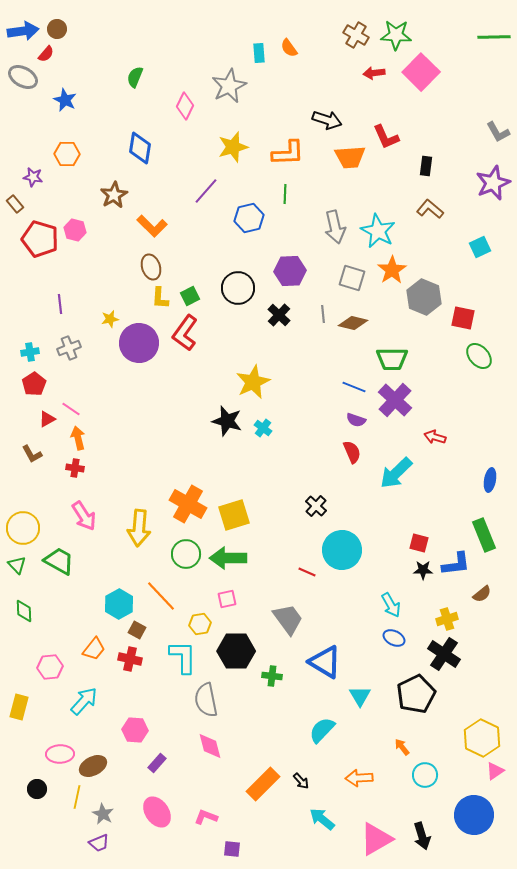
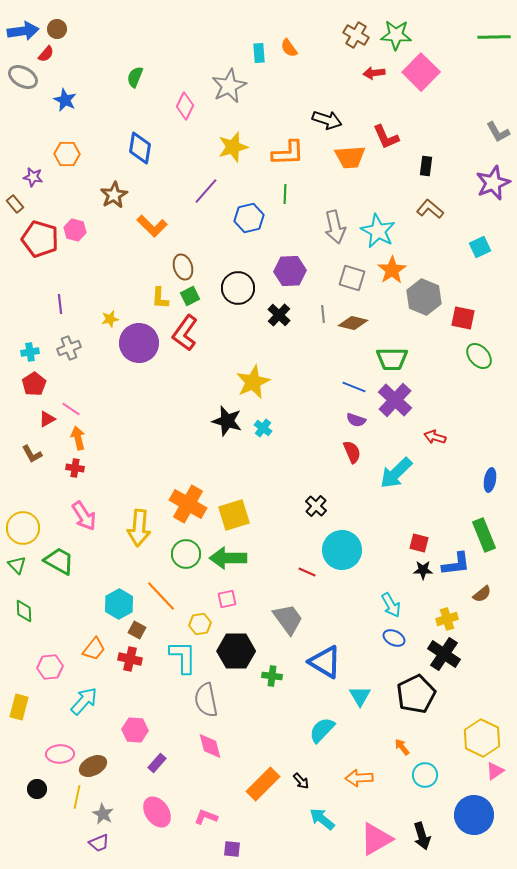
brown ellipse at (151, 267): moved 32 px right
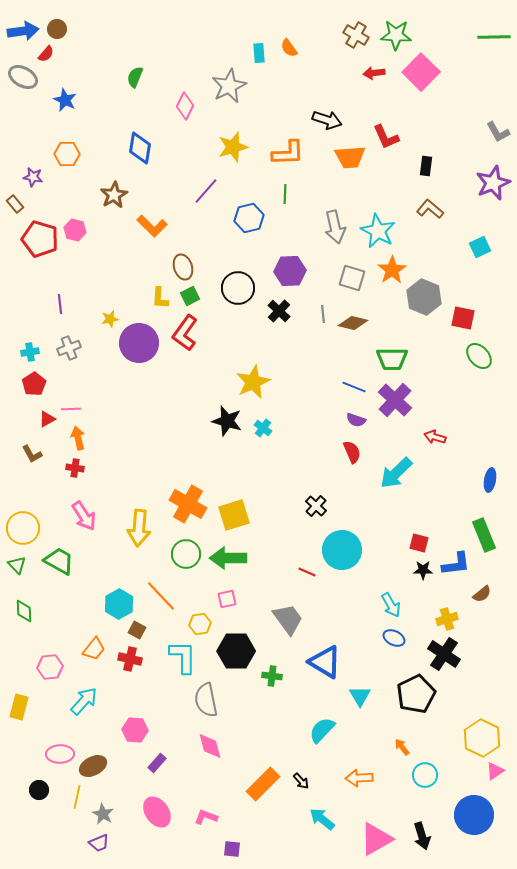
black cross at (279, 315): moved 4 px up
pink line at (71, 409): rotated 36 degrees counterclockwise
black circle at (37, 789): moved 2 px right, 1 px down
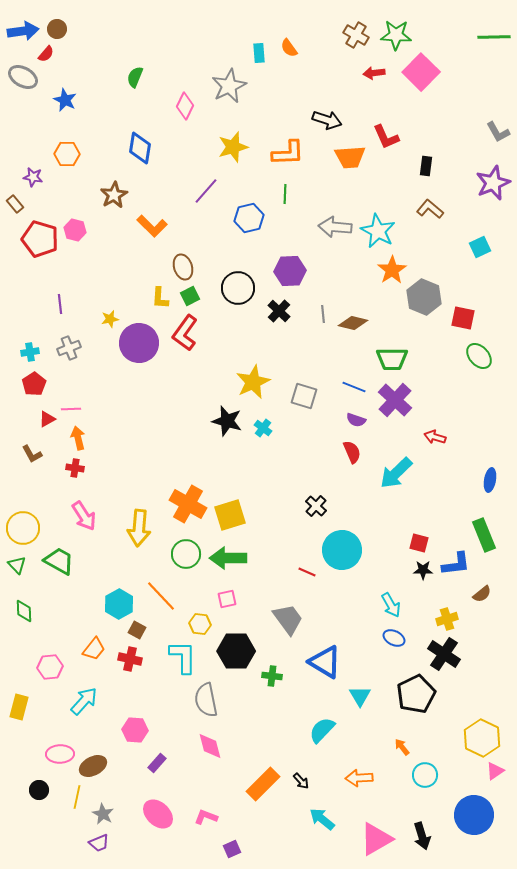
gray arrow at (335, 227): rotated 108 degrees clockwise
gray square at (352, 278): moved 48 px left, 118 px down
yellow square at (234, 515): moved 4 px left
yellow hexagon at (200, 624): rotated 15 degrees clockwise
pink ellipse at (157, 812): moved 1 px right, 2 px down; rotated 12 degrees counterclockwise
purple square at (232, 849): rotated 30 degrees counterclockwise
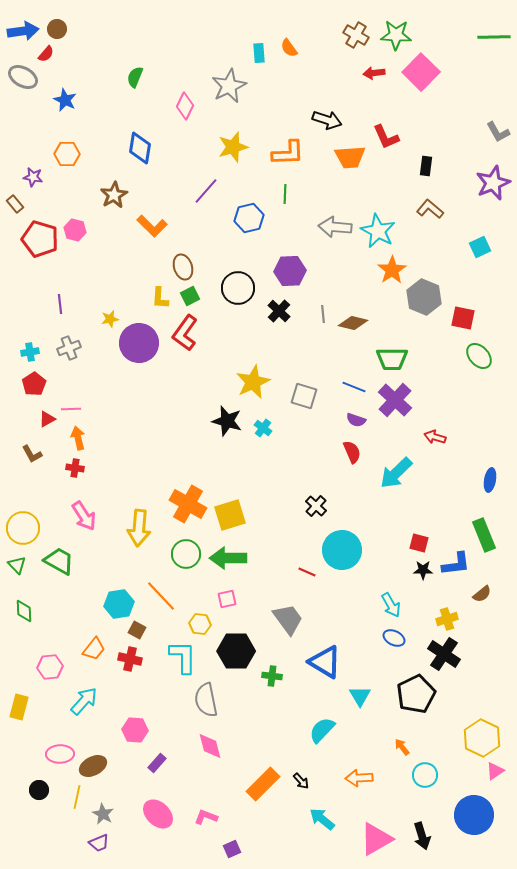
cyan hexagon at (119, 604): rotated 20 degrees clockwise
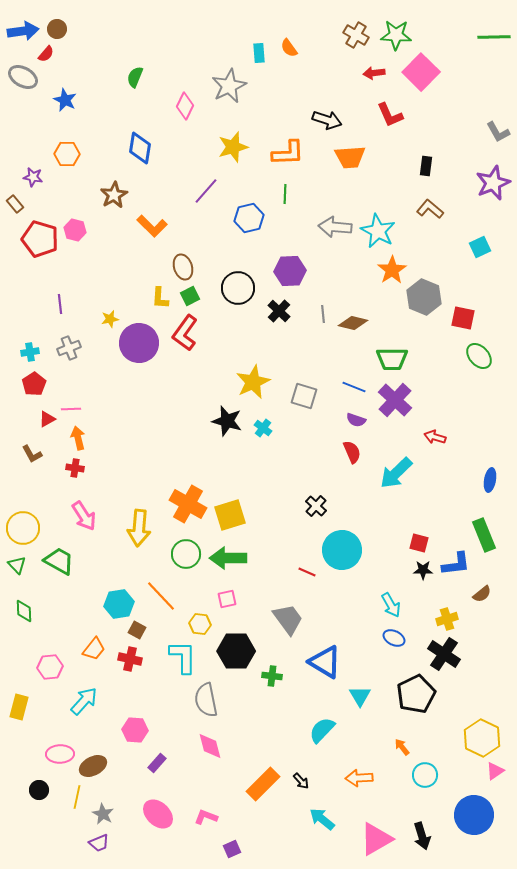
red L-shape at (386, 137): moved 4 px right, 22 px up
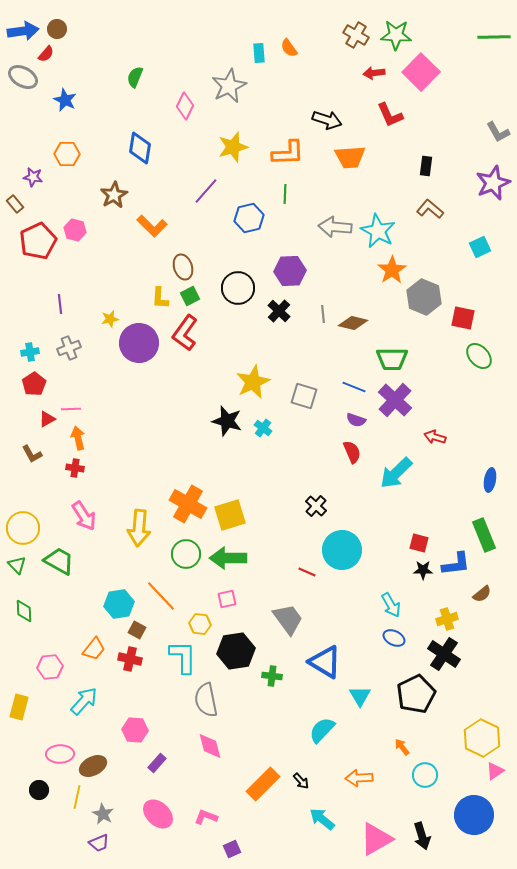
red pentagon at (40, 239): moved 2 px left, 2 px down; rotated 30 degrees clockwise
black hexagon at (236, 651): rotated 9 degrees counterclockwise
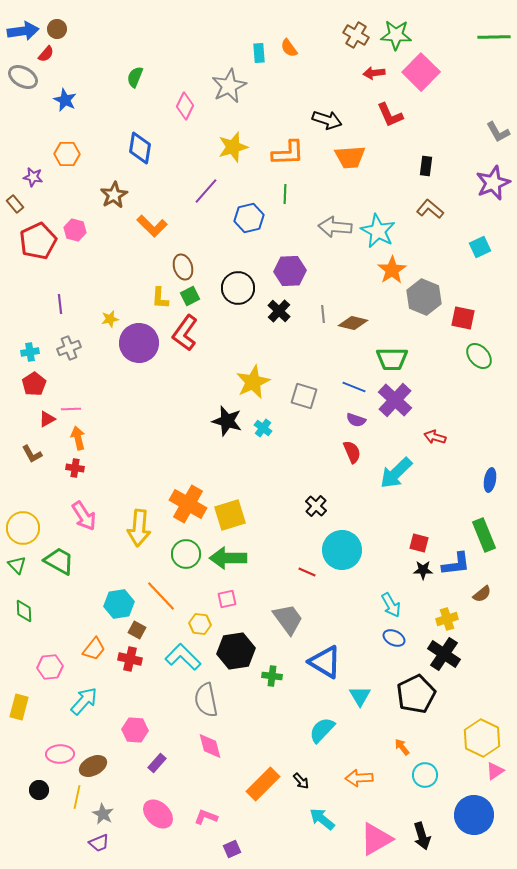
cyan L-shape at (183, 657): rotated 45 degrees counterclockwise
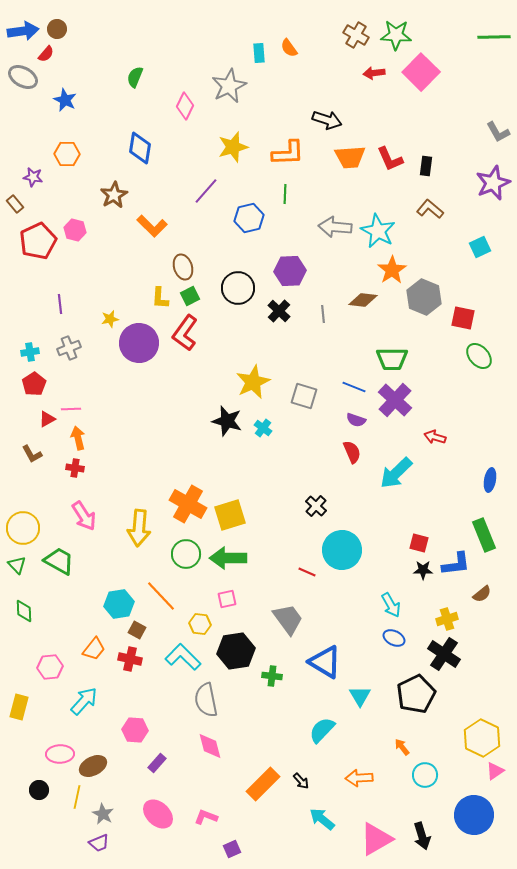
red L-shape at (390, 115): moved 44 px down
brown diamond at (353, 323): moved 10 px right, 23 px up; rotated 8 degrees counterclockwise
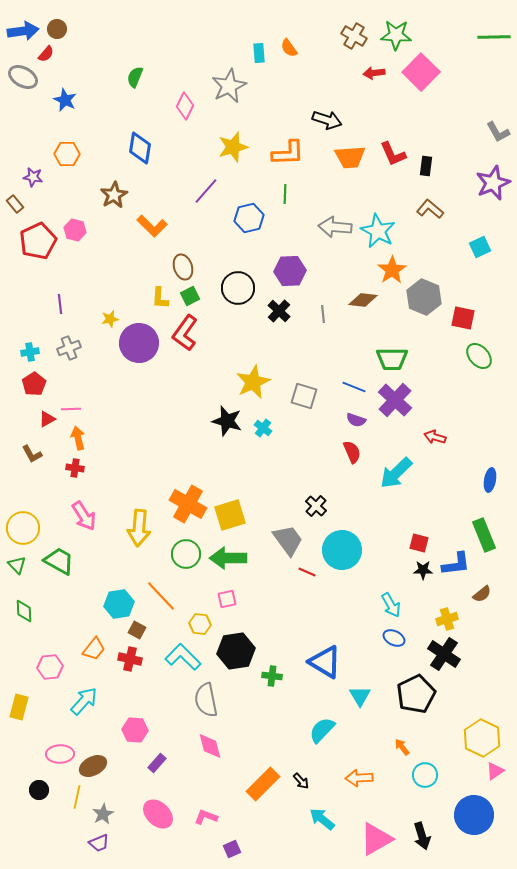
brown cross at (356, 35): moved 2 px left, 1 px down
red L-shape at (390, 159): moved 3 px right, 5 px up
gray trapezoid at (288, 619): moved 79 px up
gray star at (103, 814): rotated 15 degrees clockwise
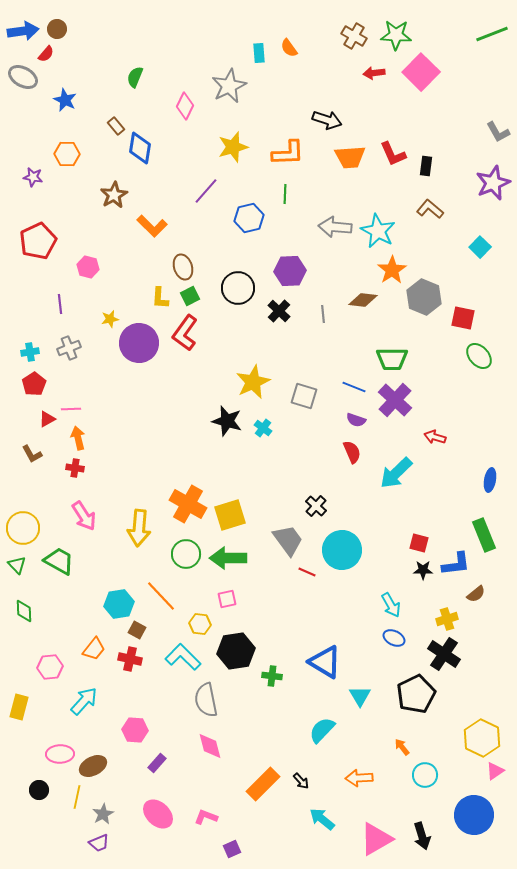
green line at (494, 37): moved 2 px left, 3 px up; rotated 20 degrees counterclockwise
brown rectangle at (15, 204): moved 101 px right, 78 px up
pink hexagon at (75, 230): moved 13 px right, 37 px down
cyan square at (480, 247): rotated 20 degrees counterclockwise
brown semicircle at (482, 594): moved 6 px left
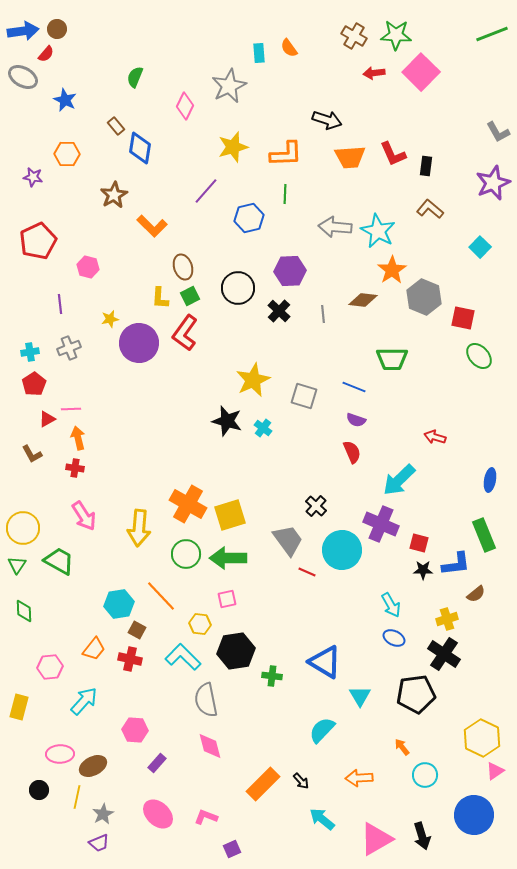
orange L-shape at (288, 153): moved 2 px left, 1 px down
yellow star at (253, 382): moved 2 px up
purple cross at (395, 400): moved 14 px left, 124 px down; rotated 20 degrees counterclockwise
cyan arrow at (396, 473): moved 3 px right, 7 px down
green triangle at (17, 565): rotated 18 degrees clockwise
black pentagon at (416, 694): rotated 18 degrees clockwise
